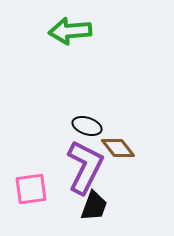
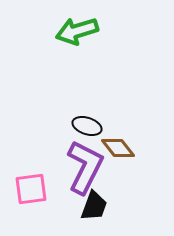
green arrow: moved 7 px right; rotated 12 degrees counterclockwise
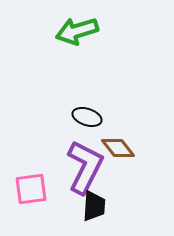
black ellipse: moved 9 px up
black trapezoid: rotated 16 degrees counterclockwise
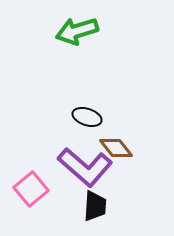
brown diamond: moved 2 px left
purple L-shape: rotated 104 degrees clockwise
pink square: rotated 32 degrees counterclockwise
black trapezoid: moved 1 px right
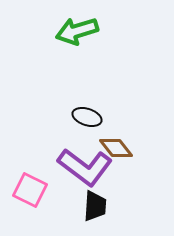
purple L-shape: rotated 4 degrees counterclockwise
pink square: moved 1 px left, 1 px down; rotated 24 degrees counterclockwise
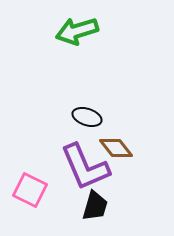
purple L-shape: rotated 30 degrees clockwise
black trapezoid: rotated 12 degrees clockwise
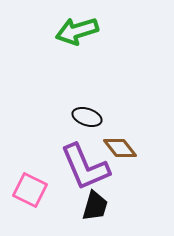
brown diamond: moved 4 px right
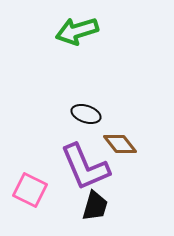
black ellipse: moved 1 px left, 3 px up
brown diamond: moved 4 px up
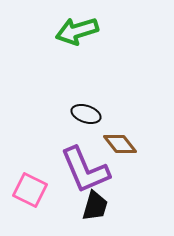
purple L-shape: moved 3 px down
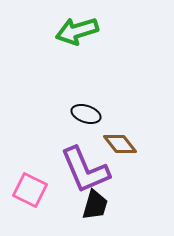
black trapezoid: moved 1 px up
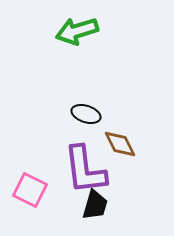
brown diamond: rotated 12 degrees clockwise
purple L-shape: rotated 16 degrees clockwise
